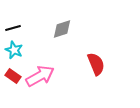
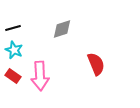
pink arrow: rotated 116 degrees clockwise
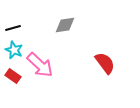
gray diamond: moved 3 px right, 4 px up; rotated 10 degrees clockwise
red semicircle: moved 9 px right, 1 px up; rotated 15 degrees counterclockwise
pink arrow: moved 11 px up; rotated 44 degrees counterclockwise
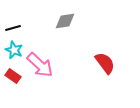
gray diamond: moved 4 px up
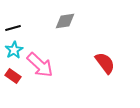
cyan star: rotated 18 degrees clockwise
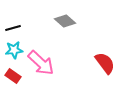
gray diamond: rotated 50 degrees clockwise
cyan star: rotated 24 degrees clockwise
pink arrow: moved 1 px right, 2 px up
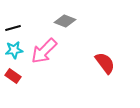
gray diamond: rotated 20 degrees counterclockwise
pink arrow: moved 3 px right, 12 px up; rotated 92 degrees clockwise
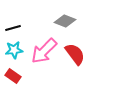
red semicircle: moved 30 px left, 9 px up
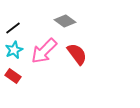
gray diamond: rotated 15 degrees clockwise
black line: rotated 21 degrees counterclockwise
cyan star: rotated 18 degrees counterclockwise
red semicircle: moved 2 px right
